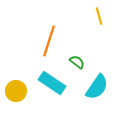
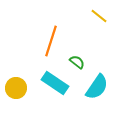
yellow line: rotated 36 degrees counterclockwise
orange line: moved 2 px right
cyan rectangle: moved 3 px right
yellow circle: moved 3 px up
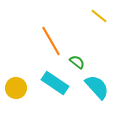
orange line: rotated 48 degrees counterclockwise
cyan semicircle: rotated 76 degrees counterclockwise
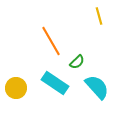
yellow line: rotated 36 degrees clockwise
green semicircle: rotated 98 degrees clockwise
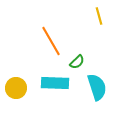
cyan rectangle: rotated 32 degrees counterclockwise
cyan semicircle: rotated 24 degrees clockwise
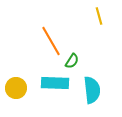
green semicircle: moved 5 px left, 1 px up; rotated 14 degrees counterclockwise
cyan semicircle: moved 5 px left, 3 px down; rotated 12 degrees clockwise
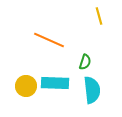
orange line: moved 2 px left, 1 px up; rotated 36 degrees counterclockwise
green semicircle: moved 13 px right, 1 px down; rotated 14 degrees counterclockwise
yellow circle: moved 10 px right, 2 px up
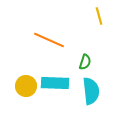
cyan semicircle: moved 1 px left, 1 px down
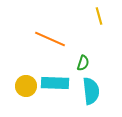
orange line: moved 1 px right, 1 px up
green semicircle: moved 2 px left, 1 px down
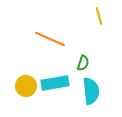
cyan rectangle: rotated 12 degrees counterclockwise
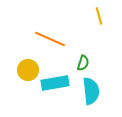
yellow circle: moved 2 px right, 16 px up
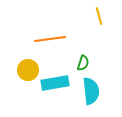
orange line: rotated 32 degrees counterclockwise
